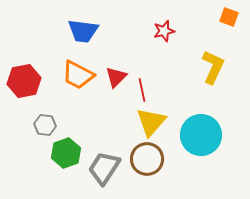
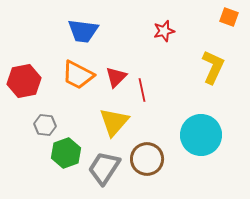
yellow triangle: moved 37 px left
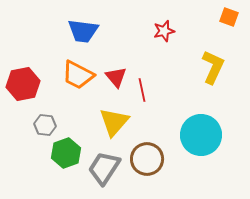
red triangle: rotated 25 degrees counterclockwise
red hexagon: moved 1 px left, 3 px down
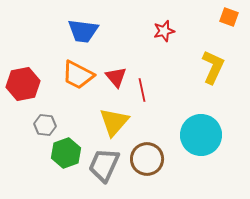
gray trapezoid: moved 3 px up; rotated 9 degrees counterclockwise
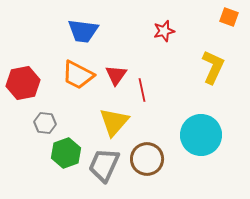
red triangle: moved 2 px up; rotated 15 degrees clockwise
red hexagon: moved 1 px up
gray hexagon: moved 2 px up
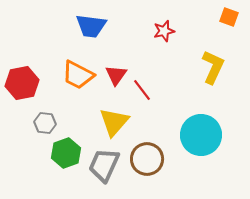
blue trapezoid: moved 8 px right, 5 px up
red hexagon: moved 1 px left
red line: rotated 25 degrees counterclockwise
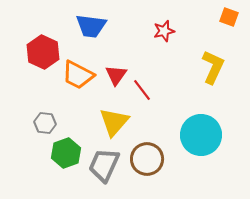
red hexagon: moved 21 px right, 31 px up; rotated 24 degrees counterclockwise
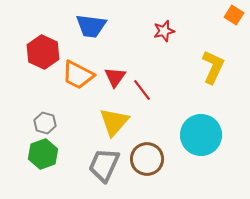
orange square: moved 5 px right, 2 px up; rotated 12 degrees clockwise
red triangle: moved 1 px left, 2 px down
gray hexagon: rotated 10 degrees clockwise
green hexagon: moved 23 px left, 1 px down
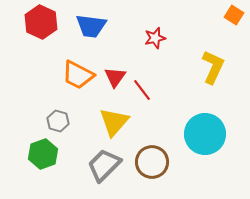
red star: moved 9 px left, 7 px down
red hexagon: moved 2 px left, 30 px up
gray hexagon: moved 13 px right, 2 px up
cyan circle: moved 4 px right, 1 px up
brown circle: moved 5 px right, 3 px down
gray trapezoid: rotated 21 degrees clockwise
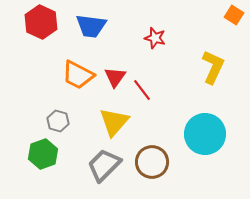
red star: rotated 30 degrees clockwise
